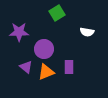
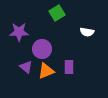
purple circle: moved 2 px left
orange triangle: moved 1 px up
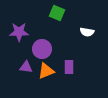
green square: rotated 35 degrees counterclockwise
purple triangle: rotated 32 degrees counterclockwise
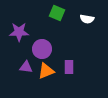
white semicircle: moved 13 px up
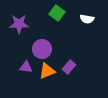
green square: rotated 14 degrees clockwise
purple star: moved 8 px up
purple rectangle: rotated 40 degrees clockwise
orange triangle: moved 1 px right
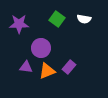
green square: moved 6 px down
white semicircle: moved 3 px left
purple circle: moved 1 px left, 1 px up
